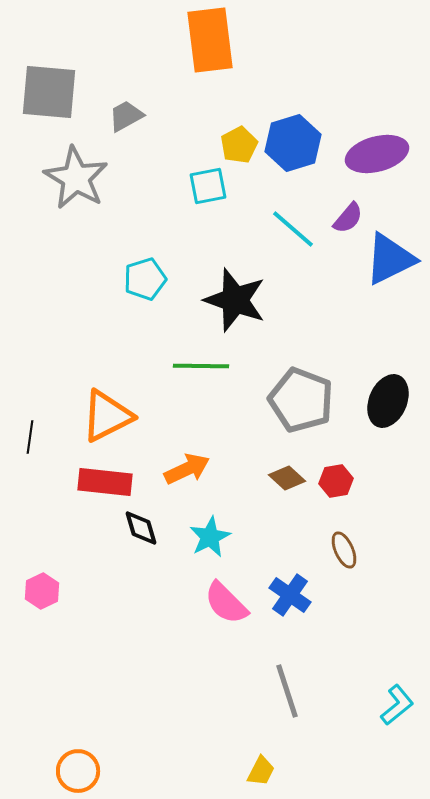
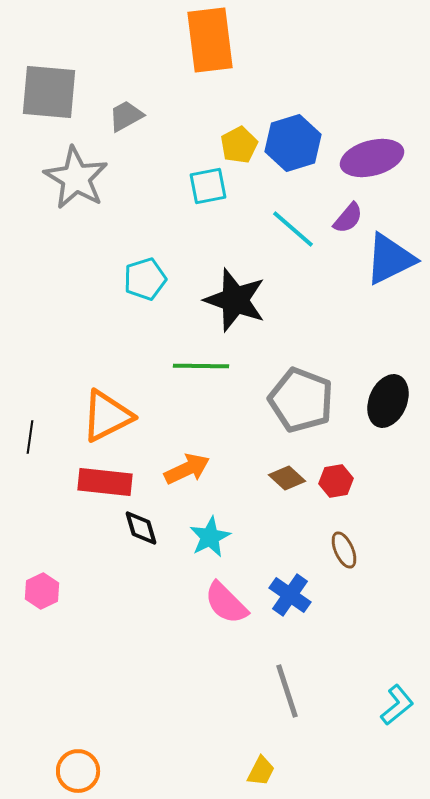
purple ellipse: moved 5 px left, 4 px down
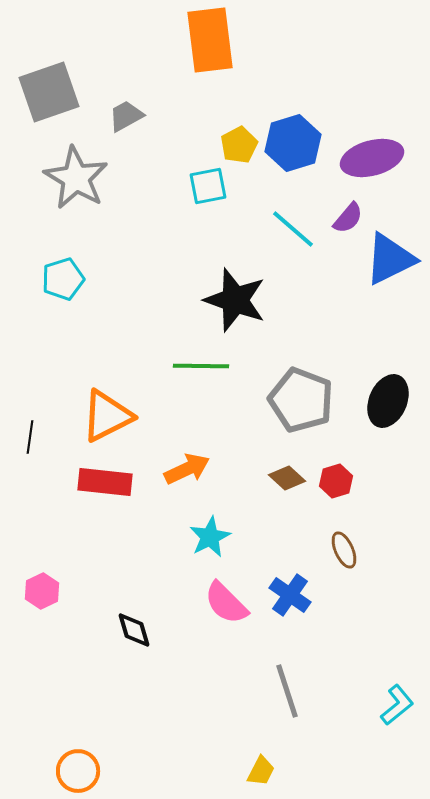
gray square: rotated 24 degrees counterclockwise
cyan pentagon: moved 82 px left
red hexagon: rotated 8 degrees counterclockwise
black diamond: moved 7 px left, 102 px down
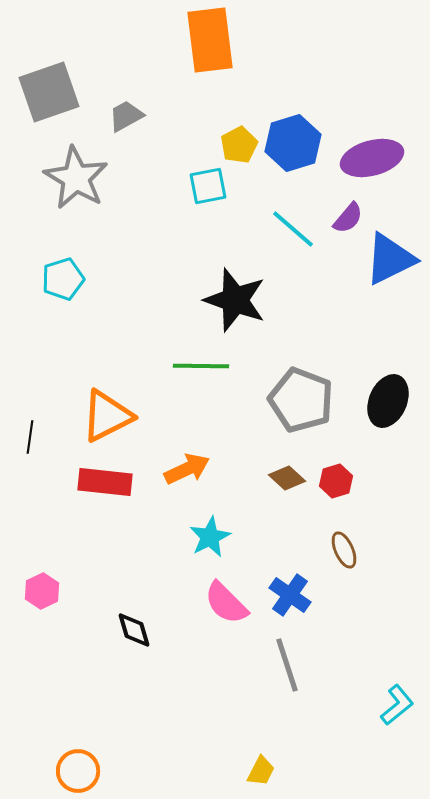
gray line: moved 26 px up
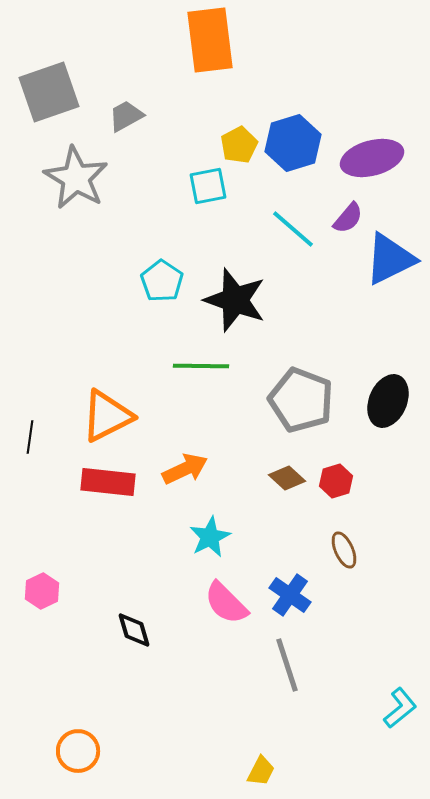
cyan pentagon: moved 99 px right, 2 px down; rotated 21 degrees counterclockwise
orange arrow: moved 2 px left
red rectangle: moved 3 px right
cyan L-shape: moved 3 px right, 3 px down
orange circle: moved 20 px up
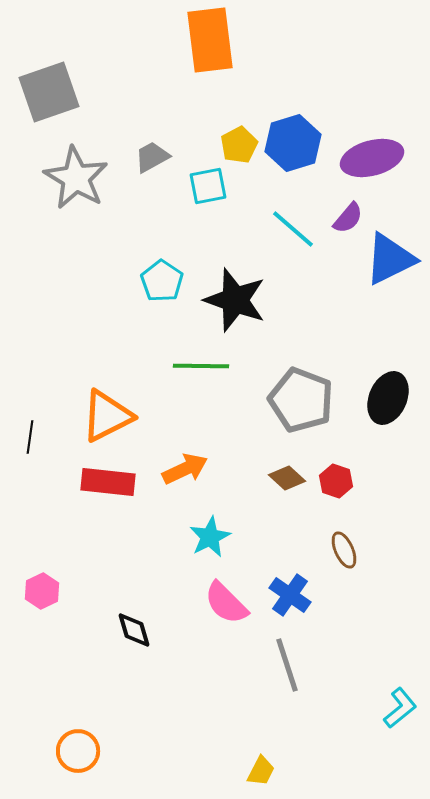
gray trapezoid: moved 26 px right, 41 px down
black ellipse: moved 3 px up
red hexagon: rotated 24 degrees counterclockwise
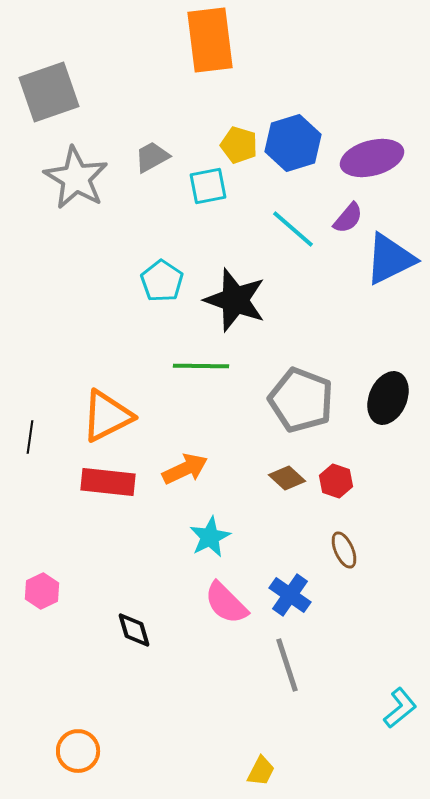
yellow pentagon: rotated 27 degrees counterclockwise
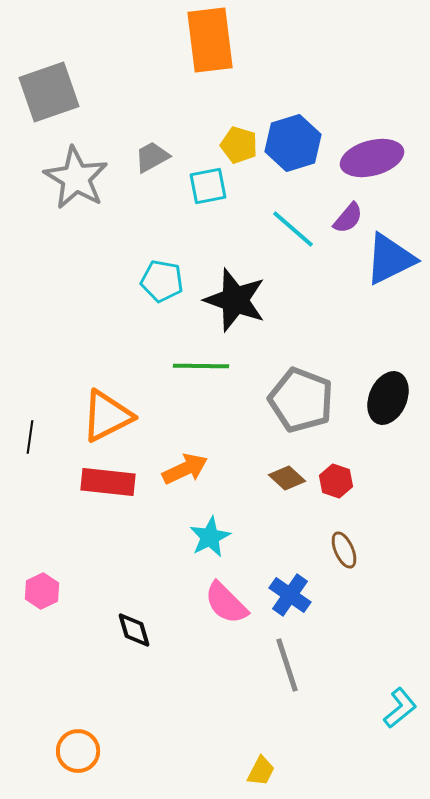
cyan pentagon: rotated 24 degrees counterclockwise
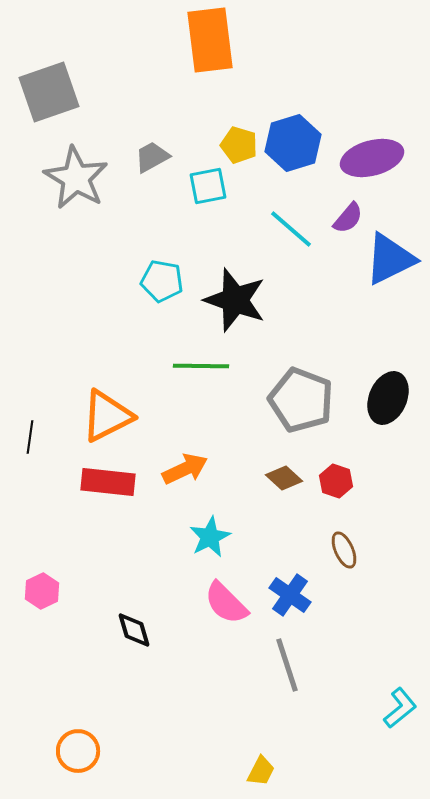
cyan line: moved 2 px left
brown diamond: moved 3 px left
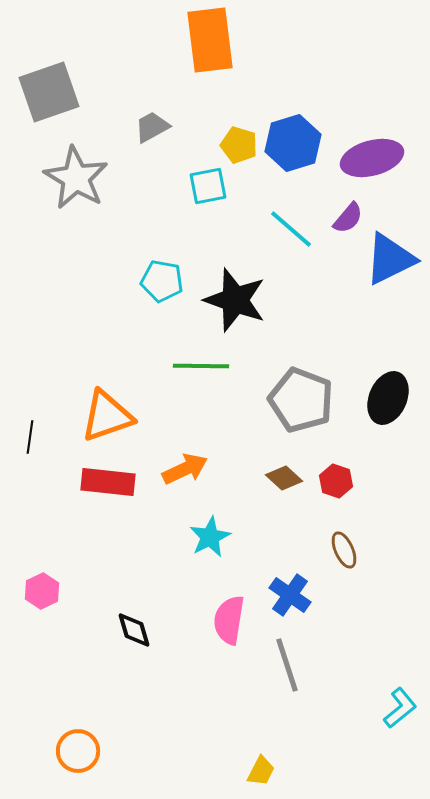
gray trapezoid: moved 30 px up
orange triangle: rotated 8 degrees clockwise
pink semicircle: moved 3 px right, 17 px down; rotated 54 degrees clockwise
